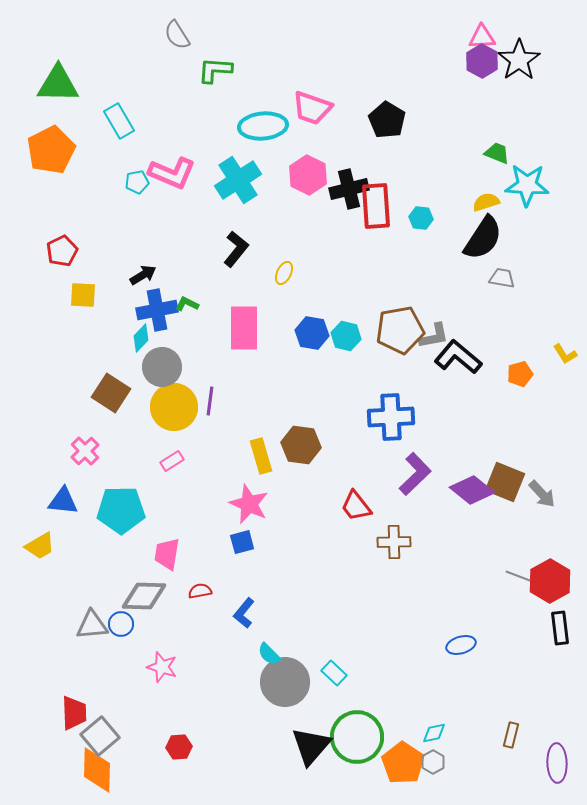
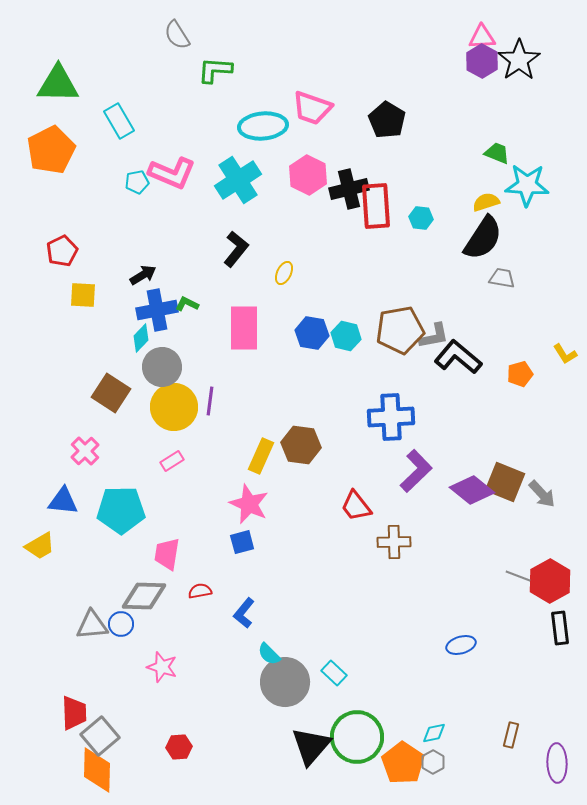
yellow rectangle at (261, 456): rotated 40 degrees clockwise
purple L-shape at (415, 474): moved 1 px right, 3 px up
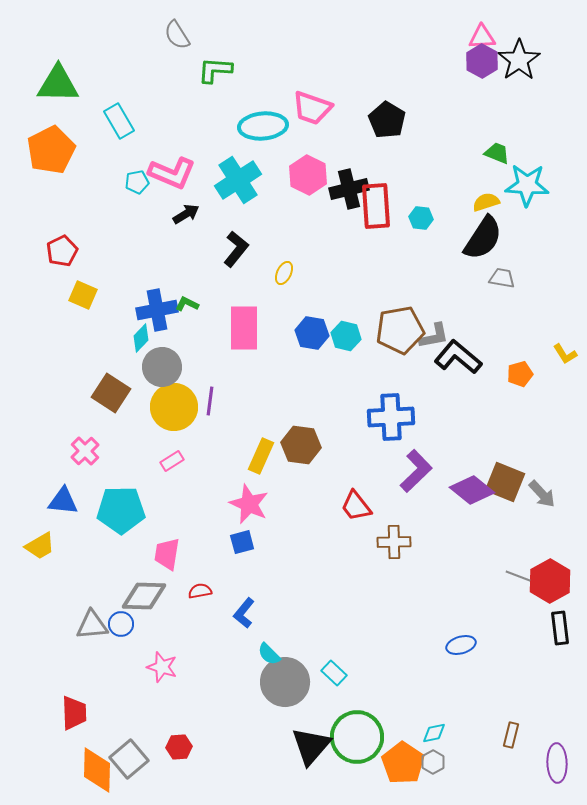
black arrow at (143, 275): moved 43 px right, 61 px up
yellow square at (83, 295): rotated 20 degrees clockwise
gray square at (100, 736): moved 29 px right, 23 px down
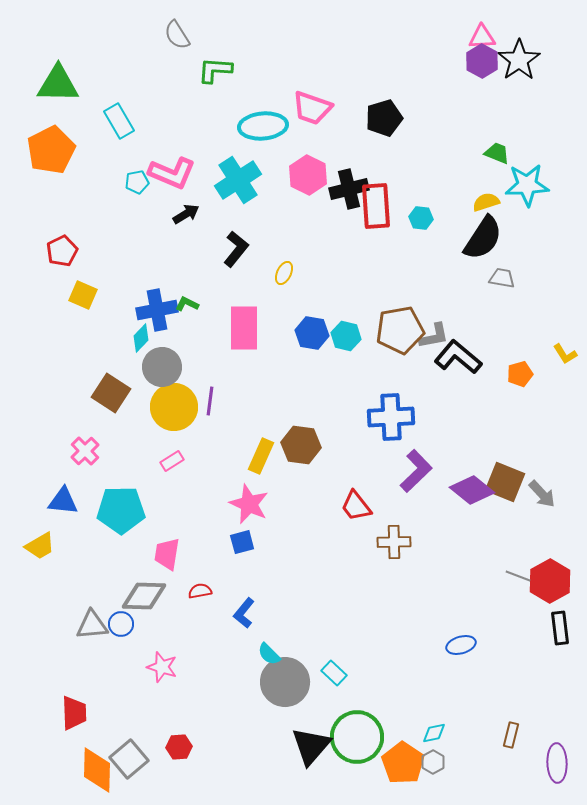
black pentagon at (387, 120): moved 3 px left, 2 px up; rotated 24 degrees clockwise
cyan star at (527, 185): rotated 6 degrees counterclockwise
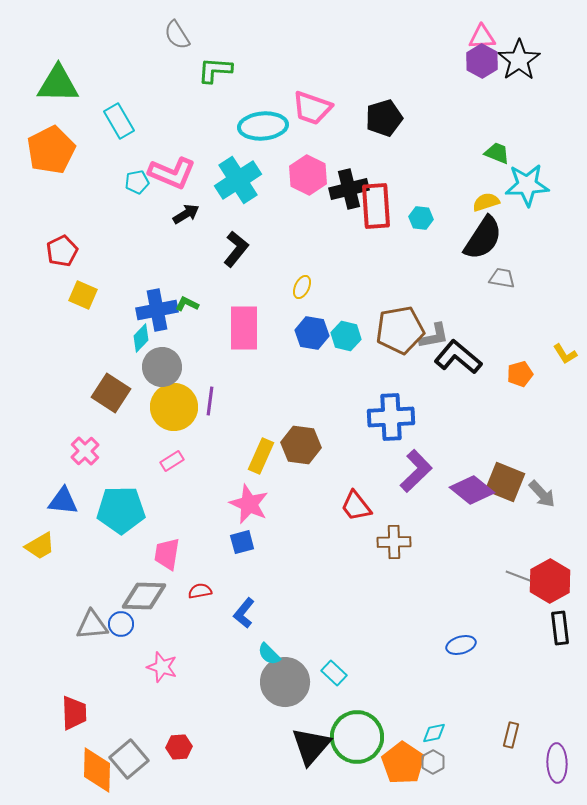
yellow ellipse at (284, 273): moved 18 px right, 14 px down
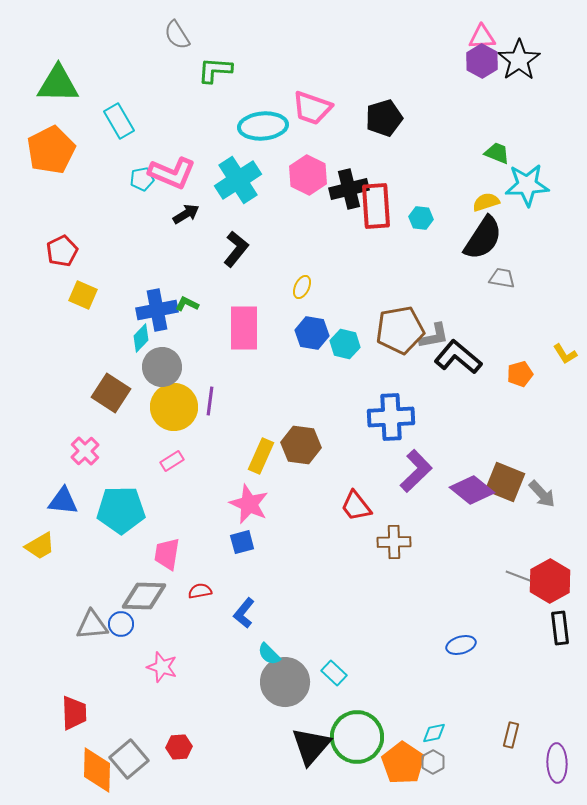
cyan pentagon at (137, 182): moved 5 px right, 3 px up
cyan hexagon at (346, 336): moved 1 px left, 8 px down
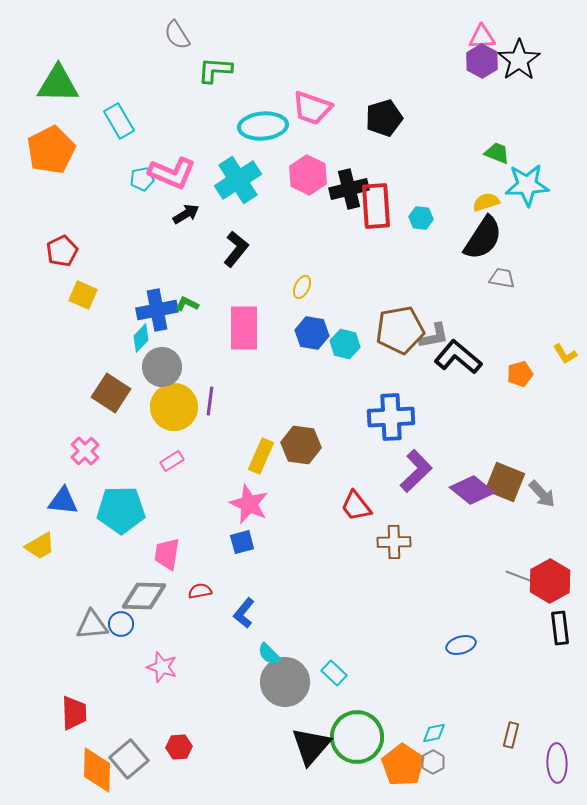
orange pentagon at (403, 763): moved 2 px down
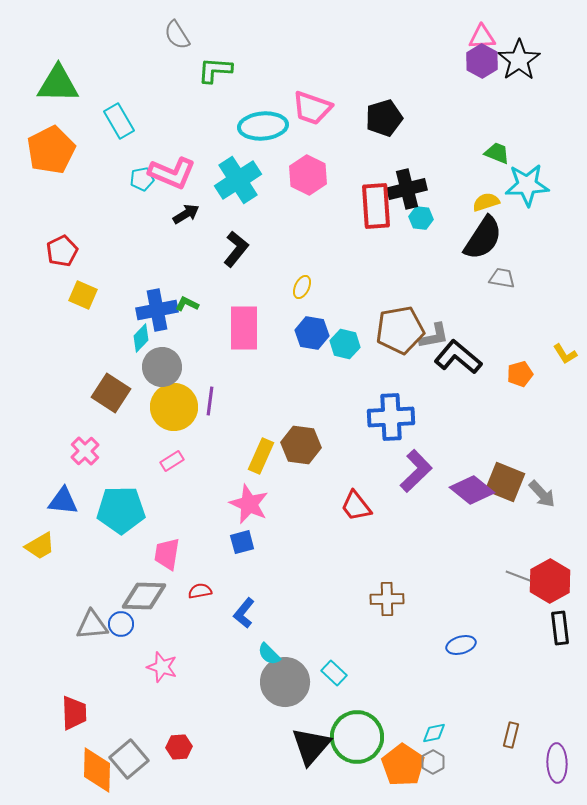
black cross at (349, 189): moved 58 px right
brown cross at (394, 542): moved 7 px left, 57 px down
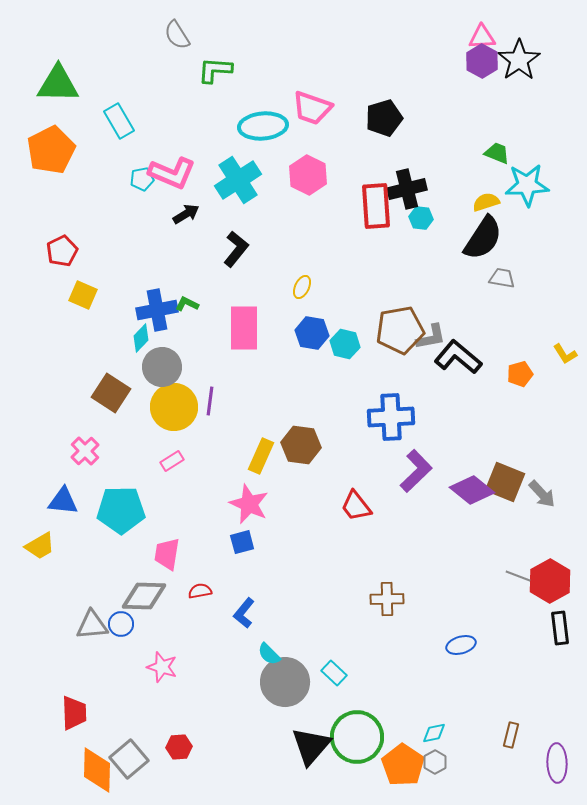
gray L-shape at (434, 336): moved 3 px left, 1 px down
gray hexagon at (433, 762): moved 2 px right
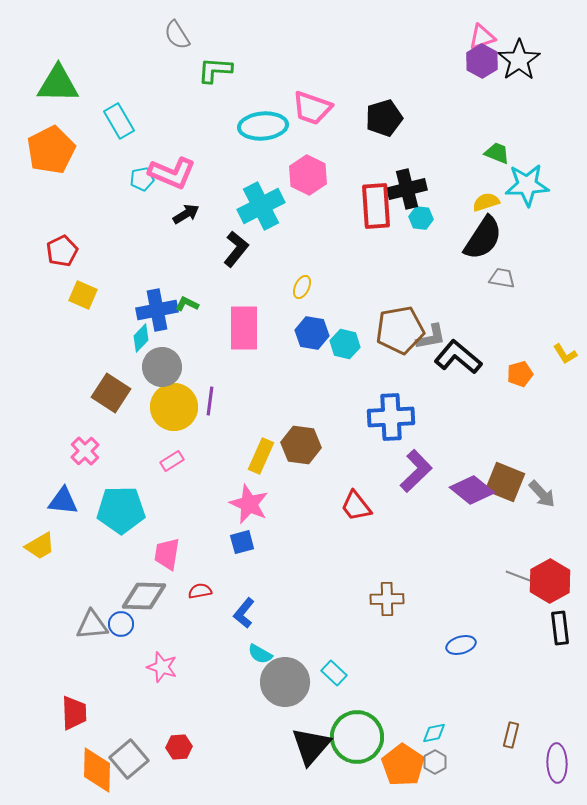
pink triangle at (482, 37): rotated 16 degrees counterclockwise
cyan cross at (238, 180): moved 23 px right, 26 px down; rotated 6 degrees clockwise
cyan semicircle at (269, 654): moved 9 px left; rotated 15 degrees counterclockwise
